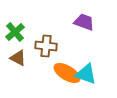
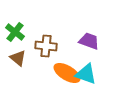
purple trapezoid: moved 5 px right, 19 px down
green cross: rotated 12 degrees counterclockwise
brown triangle: rotated 12 degrees clockwise
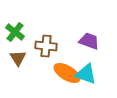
brown triangle: rotated 18 degrees clockwise
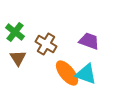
brown cross: moved 2 px up; rotated 25 degrees clockwise
orange ellipse: rotated 20 degrees clockwise
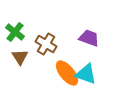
purple trapezoid: moved 3 px up
brown triangle: moved 2 px right, 1 px up
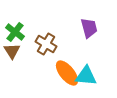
purple trapezoid: moved 10 px up; rotated 55 degrees clockwise
brown triangle: moved 8 px left, 6 px up
cyan triangle: moved 2 px down; rotated 15 degrees counterclockwise
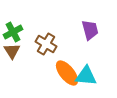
purple trapezoid: moved 1 px right, 2 px down
green cross: moved 2 px left; rotated 24 degrees clockwise
